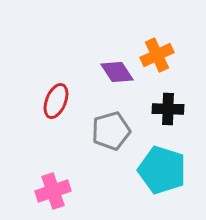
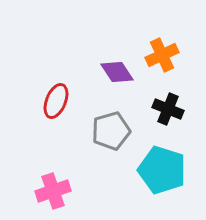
orange cross: moved 5 px right
black cross: rotated 20 degrees clockwise
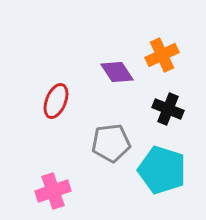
gray pentagon: moved 12 px down; rotated 9 degrees clockwise
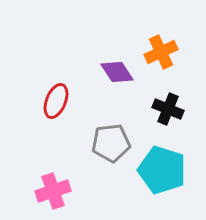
orange cross: moved 1 px left, 3 px up
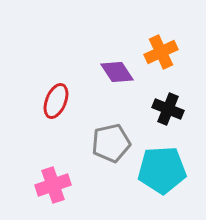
gray pentagon: rotated 6 degrees counterclockwise
cyan pentagon: rotated 21 degrees counterclockwise
pink cross: moved 6 px up
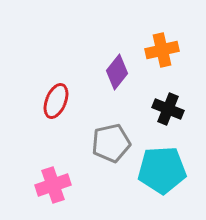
orange cross: moved 1 px right, 2 px up; rotated 12 degrees clockwise
purple diamond: rotated 72 degrees clockwise
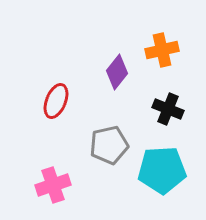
gray pentagon: moved 2 px left, 2 px down
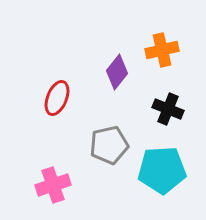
red ellipse: moved 1 px right, 3 px up
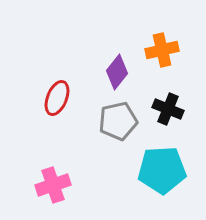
gray pentagon: moved 9 px right, 24 px up
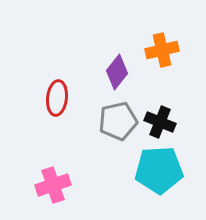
red ellipse: rotated 16 degrees counterclockwise
black cross: moved 8 px left, 13 px down
cyan pentagon: moved 3 px left
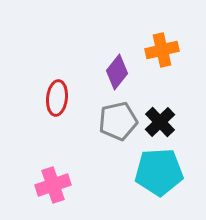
black cross: rotated 24 degrees clockwise
cyan pentagon: moved 2 px down
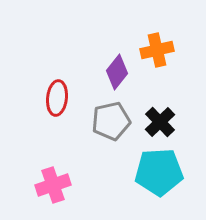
orange cross: moved 5 px left
gray pentagon: moved 7 px left
